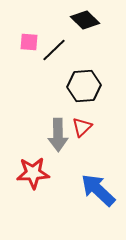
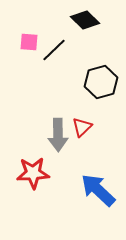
black hexagon: moved 17 px right, 4 px up; rotated 12 degrees counterclockwise
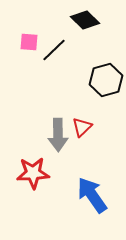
black hexagon: moved 5 px right, 2 px up
blue arrow: moved 6 px left, 5 px down; rotated 12 degrees clockwise
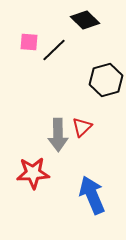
blue arrow: rotated 12 degrees clockwise
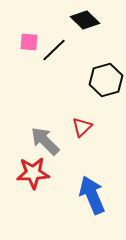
gray arrow: moved 13 px left, 6 px down; rotated 136 degrees clockwise
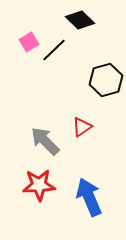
black diamond: moved 5 px left
pink square: rotated 36 degrees counterclockwise
red triangle: rotated 10 degrees clockwise
red star: moved 6 px right, 12 px down
blue arrow: moved 3 px left, 2 px down
